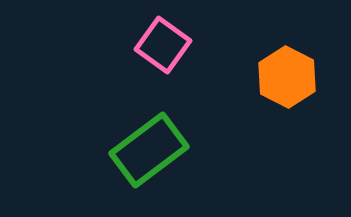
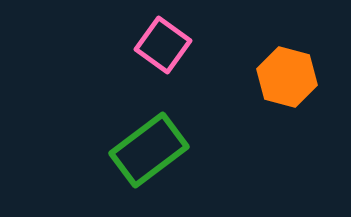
orange hexagon: rotated 12 degrees counterclockwise
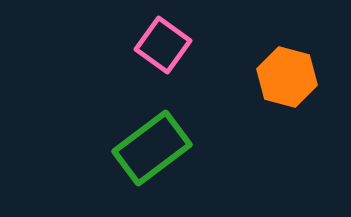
green rectangle: moved 3 px right, 2 px up
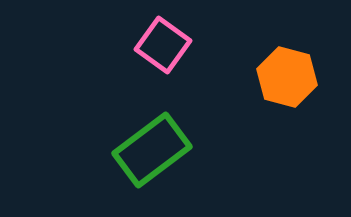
green rectangle: moved 2 px down
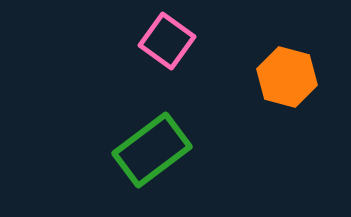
pink square: moved 4 px right, 4 px up
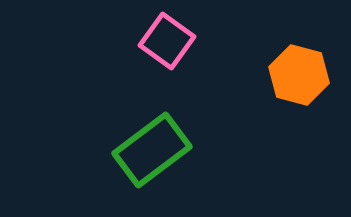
orange hexagon: moved 12 px right, 2 px up
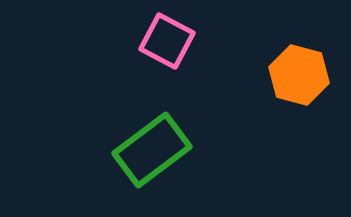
pink square: rotated 8 degrees counterclockwise
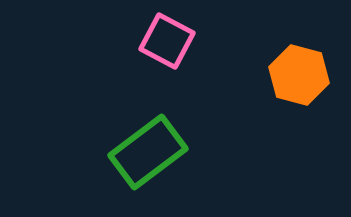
green rectangle: moved 4 px left, 2 px down
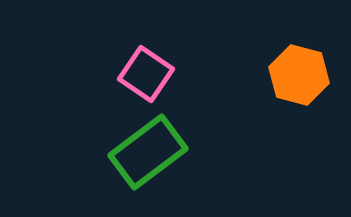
pink square: moved 21 px left, 33 px down; rotated 6 degrees clockwise
